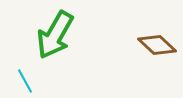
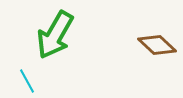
cyan line: moved 2 px right
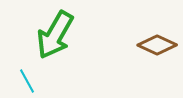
brown diamond: rotated 18 degrees counterclockwise
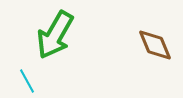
brown diamond: moved 2 px left; rotated 42 degrees clockwise
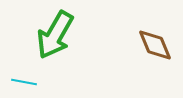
cyan line: moved 3 px left, 1 px down; rotated 50 degrees counterclockwise
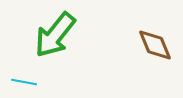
green arrow: rotated 9 degrees clockwise
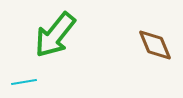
cyan line: rotated 20 degrees counterclockwise
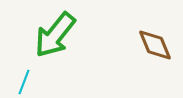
cyan line: rotated 60 degrees counterclockwise
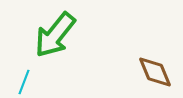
brown diamond: moved 27 px down
